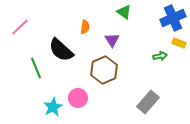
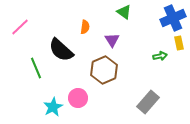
yellow rectangle: rotated 56 degrees clockwise
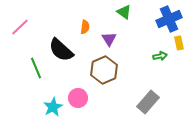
blue cross: moved 4 px left, 1 px down
purple triangle: moved 3 px left, 1 px up
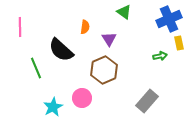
pink line: rotated 48 degrees counterclockwise
pink circle: moved 4 px right
gray rectangle: moved 1 px left, 1 px up
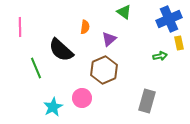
purple triangle: rotated 21 degrees clockwise
gray rectangle: rotated 25 degrees counterclockwise
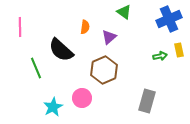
purple triangle: moved 2 px up
yellow rectangle: moved 7 px down
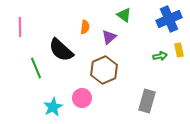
green triangle: moved 3 px down
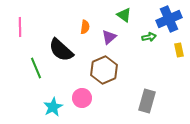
green arrow: moved 11 px left, 19 px up
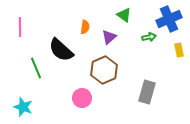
gray rectangle: moved 9 px up
cyan star: moved 30 px left; rotated 24 degrees counterclockwise
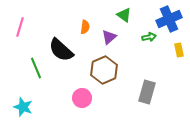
pink line: rotated 18 degrees clockwise
